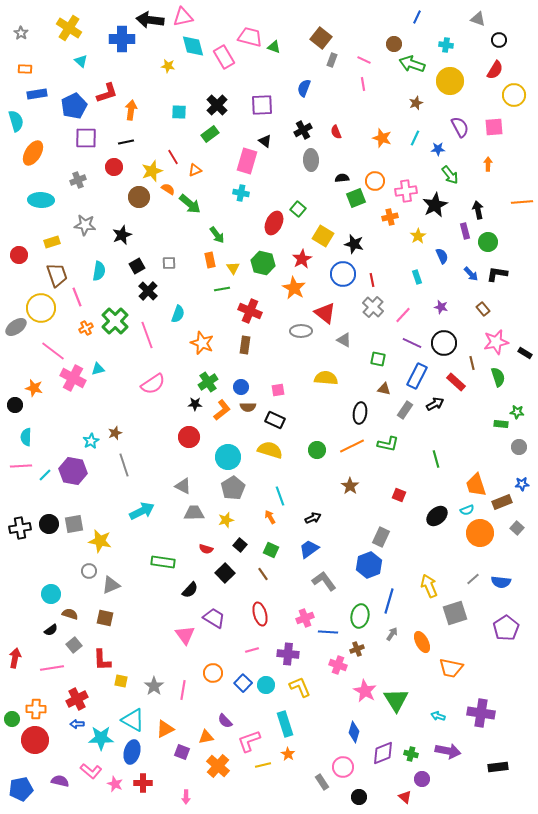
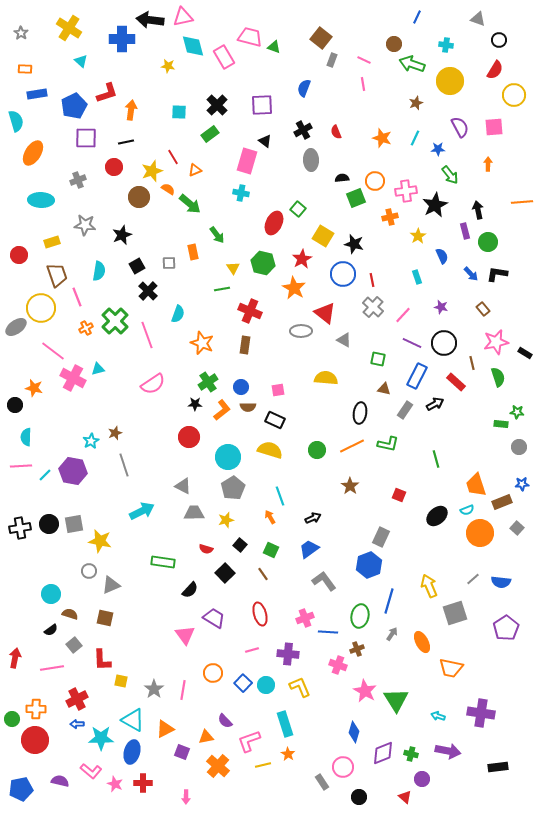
orange rectangle at (210, 260): moved 17 px left, 8 px up
gray star at (154, 686): moved 3 px down
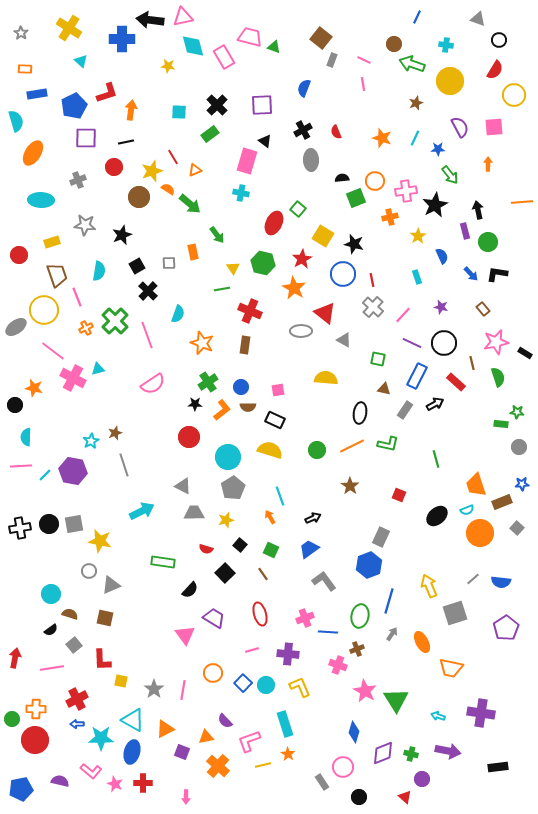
yellow circle at (41, 308): moved 3 px right, 2 px down
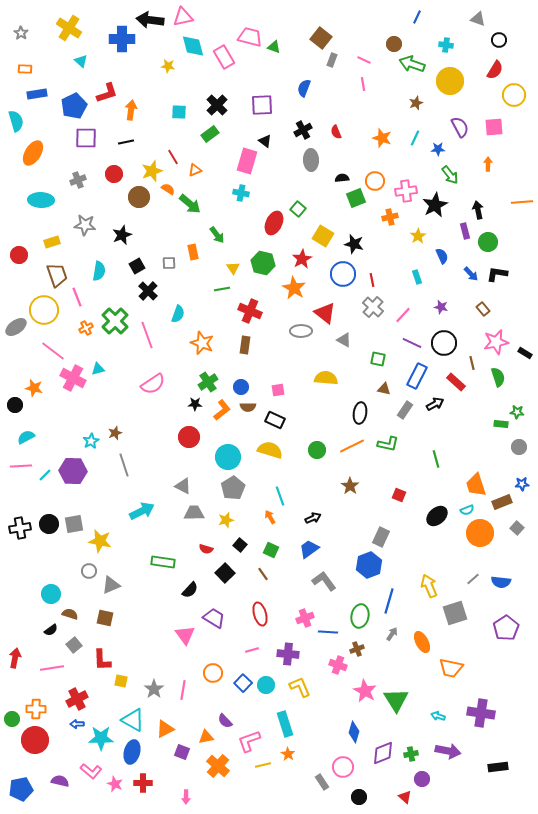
red circle at (114, 167): moved 7 px down
cyan semicircle at (26, 437): rotated 60 degrees clockwise
purple hexagon at (73, 471): rotated 8 degrees counterclockwise
green cross at (411, 754): rotated 24 degrees counterclockwise
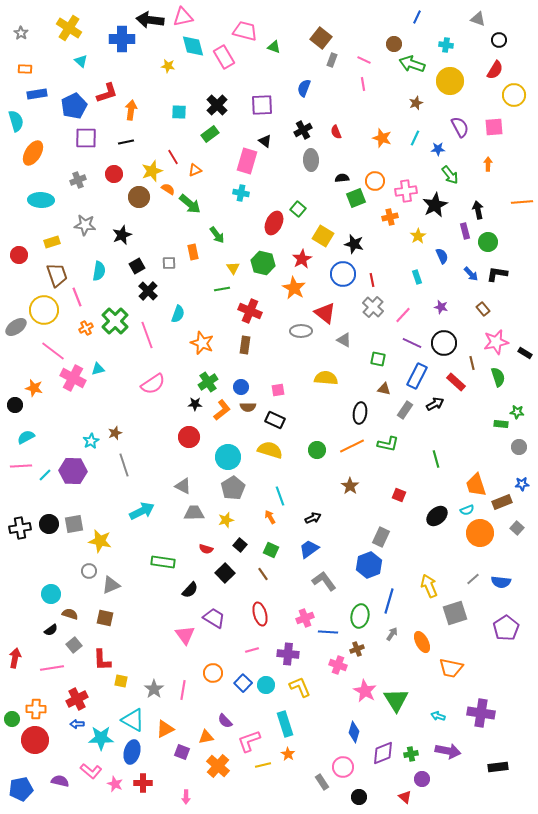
pink trapezoid at (250, 37): moved 5 px left, 6 px up
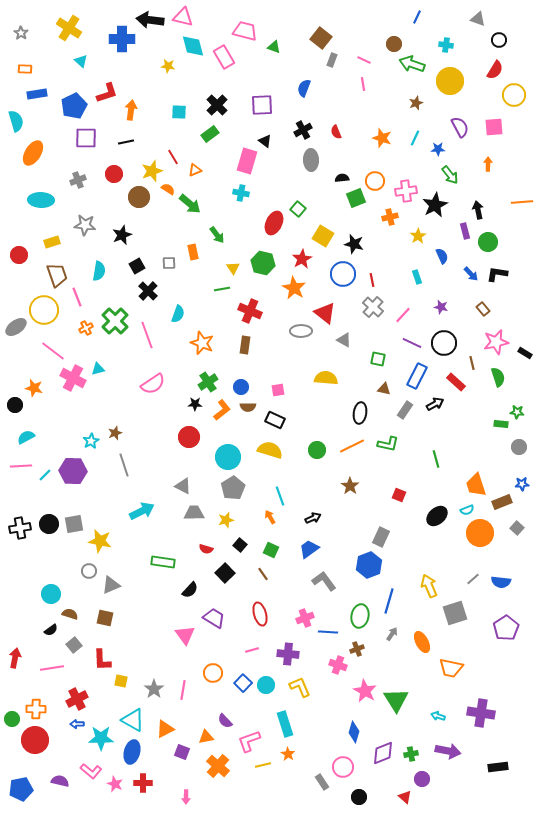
pink triangle at (183, 17): rotated 25 degrees clockwise
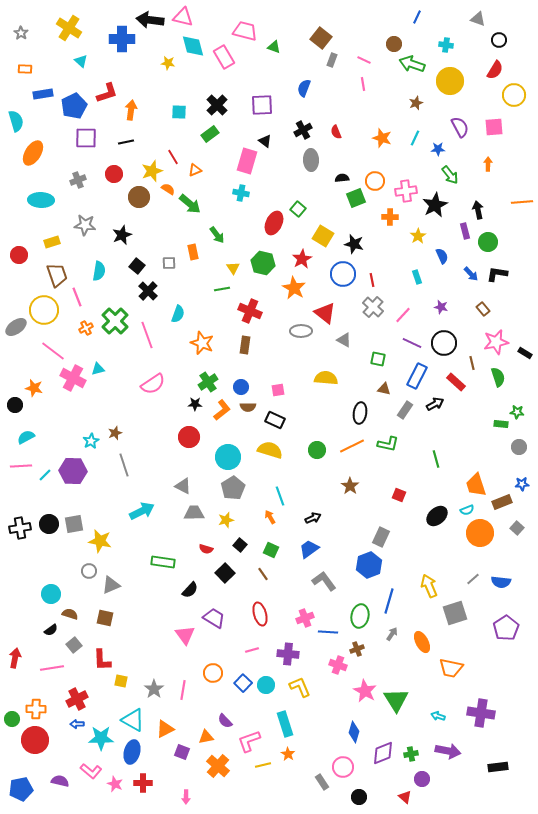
yellow star at (168, 66): moved 3 px up
blue rectangle at (37, 94): moved 6 px right
orange cross at (390, 217): rotated 14 degrees clockwise
black square at (137, 266): rotated 21 degrees counterclockwise
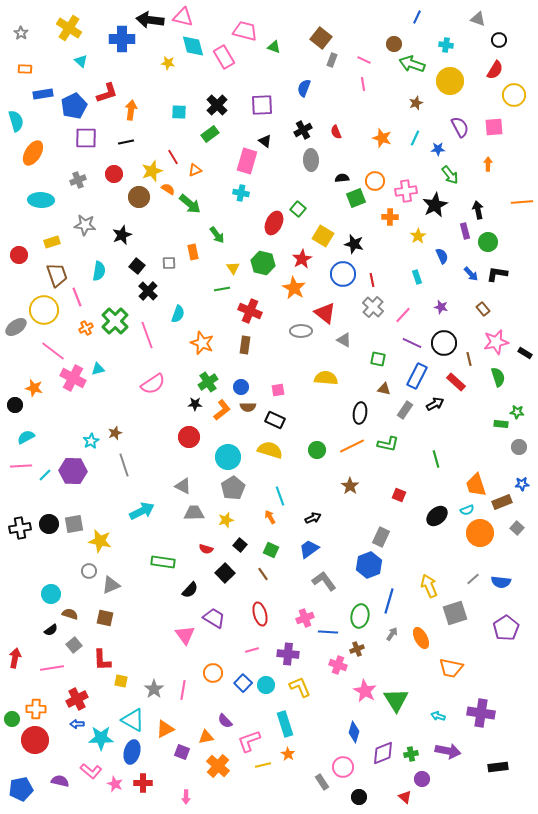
brown line at (472, 363): moved 3 px left, 4 px up
orange ellipse at (422, 642): moved 1 px left, 4 px up
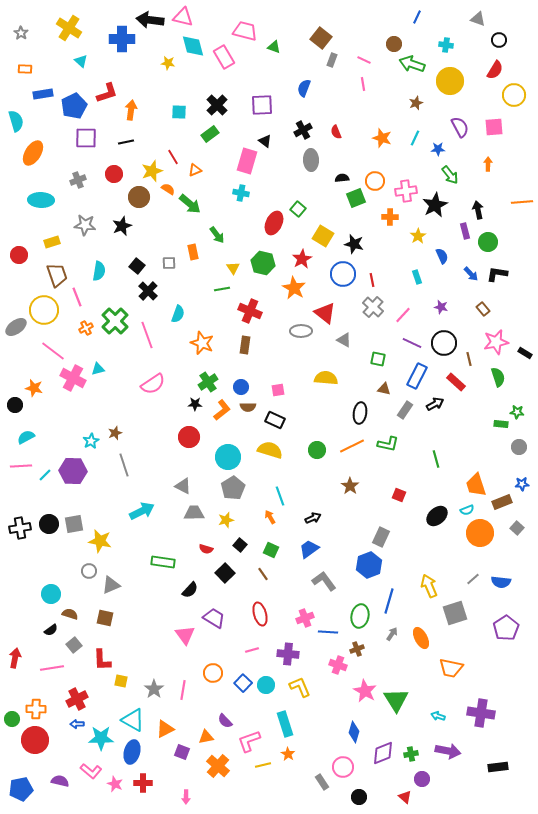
black star at (122, 235): moved 9 px up
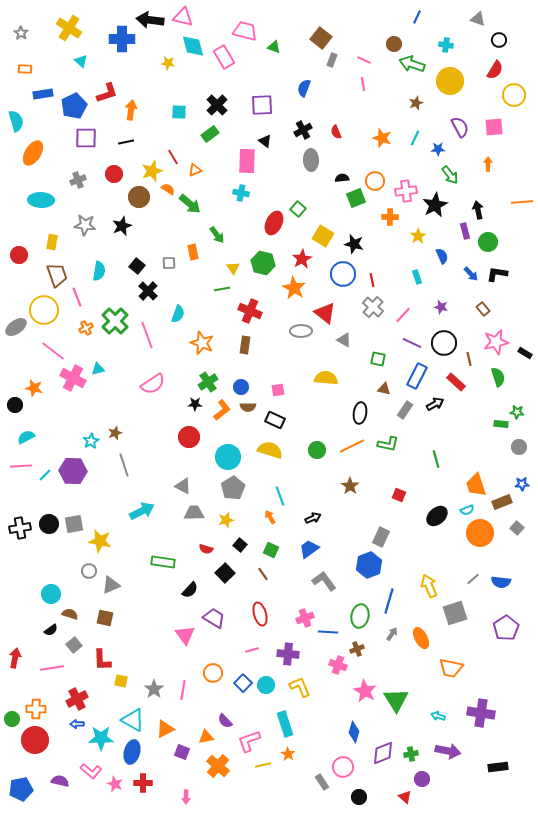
pink rectangle at (247, 161): rotated 15 degrees counterclockwise
yellow rectangle at (52, 242): rotated 63 degrees counterclockwise
